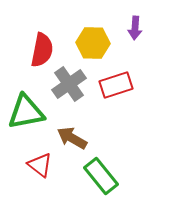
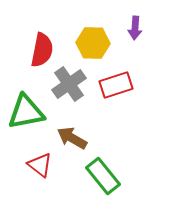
green rectangle: moved 2 px right
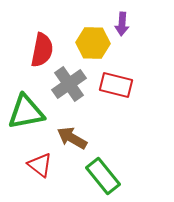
purple arrow: moved 13 px left, 4 px up
red rectangle: rotated 32 degrees clockwise
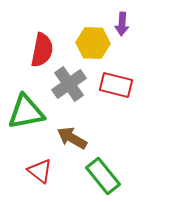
red triangle: moved 6 px down
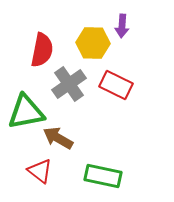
purple arrow: moved 2 px down
red rectangle: rotated 12 degrees clockwise
brown arrow: moved 14 px left
green rectangle: rotated 39 degrees counterclockwise
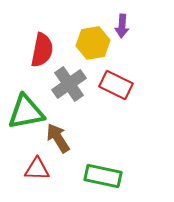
yellow hexagon: rotated 12 degrees counterclockwise
brown arrow: rotated 28 degrees clockwise
red triangle: moved 3 px left, 2 px up; rotated 36 degrees counterclockwise
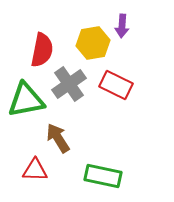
green triangle: moved 12 px up
red triangle: moved 2 px left, 1 px down
